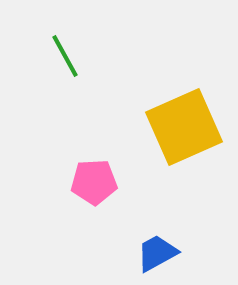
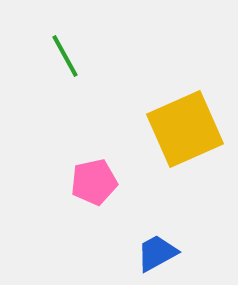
yellow square: moved 1 px right, 2 px down
pink pentagon: rotated 9 degrees counterclockwise
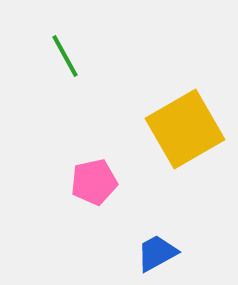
yellow square: rotated 6 degrees counterclockwise
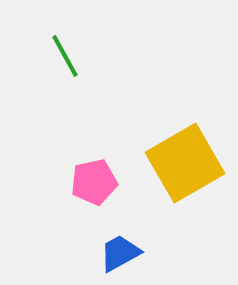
yellow square: moved 34 px down
blue trapezoid: moved 37 px left
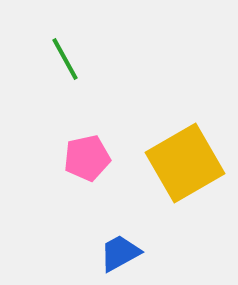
green line: moved 3 px down
pink pentagon: moved 7 px left, 24 px up
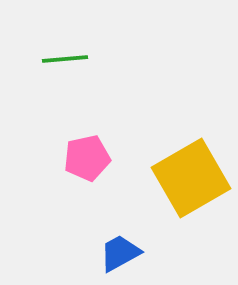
green line: rotated 66 degrees counterclockwise
yellow square: moved 6 px right, 15 px down
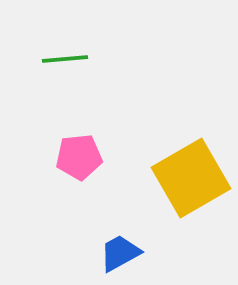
pink pentagon: moved 8 px left, 1 px up; rotated 6 degrees clockwise
